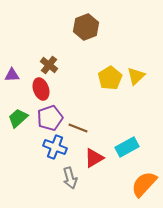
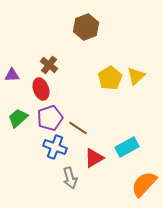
brown line: rotated 12 degrees clockwise
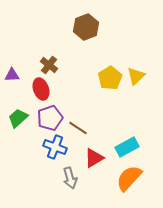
orange semicircle: moved 15 px left, 6 px up
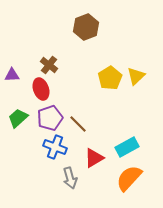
brown line: moved 4 px up; rotated 12 degrees clockwise
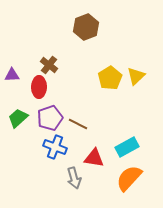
red ellipse: moved 2 px left, 2 px up; rotated 20 degrees clockwise
brown line: rotated 18 degrees counterclockwise
red triangle: rotated 40 degrees clockwise
gray arrow: moved 4 px right
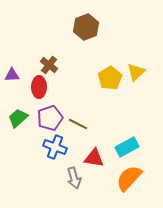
yellow triangle: moved 4 px up
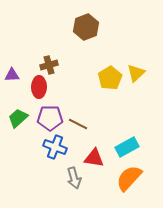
brown cross: rotated 36 degrees clockwise
yellow triangle: moved 1 px down
purple pentagon: rotated 20 degrees clockwise
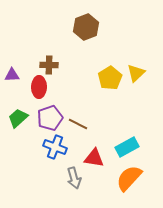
brown cross: rotated 18 degrees clockwise
purple pentagon: rotated 20 degrees counterclockwise
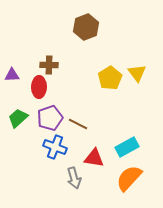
yellow triangle: moved 1 px right; rotated 24 degrees counterclockwise
